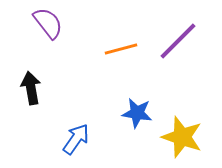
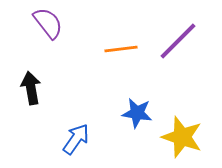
orange line: rotated 8 degrees clockwise
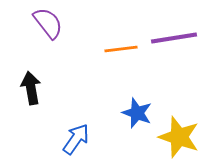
purple line: moved 4 px left, 3 px up; rotated 36 degrees clockwise
blue star: rotated 12 degrees clockwise
yellow star: moved 3 px left
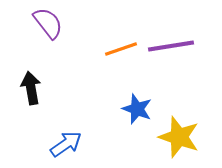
purple line: moved 3 px left, 8 px down
orange line: rotated 12 degrees counterclockwise
blue star: moved 4 px up
blue arrow: moved 10 px left, 5 px down; rotated 20 degrees clockwise
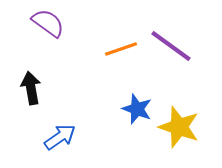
purple semicircle: rotated 16 degrees counterclockwise
purple line: rotated 45 degrees clockwise
yellow star: moved 10 px up
blue arrow: moved 6 px left, 7 px up
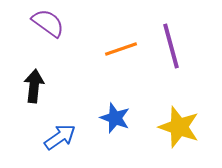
purple line: rotated 39 degrees clockwise
black arrow: moved 3 px right, 2 px up; rotated 16 degrees clockwise
blue star: moved 22 px left, 9 px down
